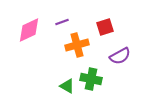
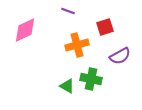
purple line: moved 6 px right, 11 px up; rotated 40 degrees clockwise
pink diamond: moved 4 px left
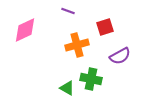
green triangle: moved 2 px down
